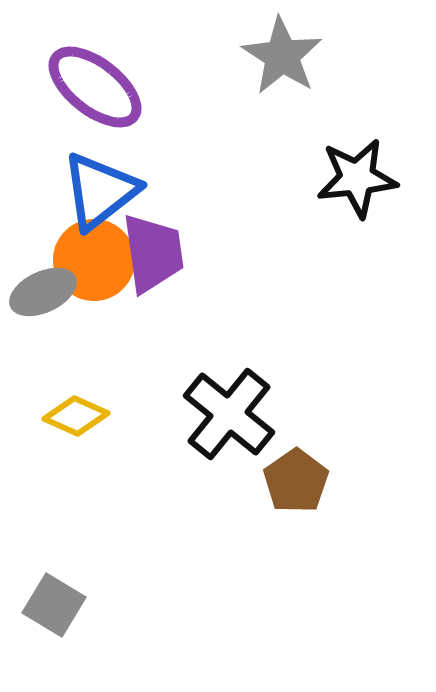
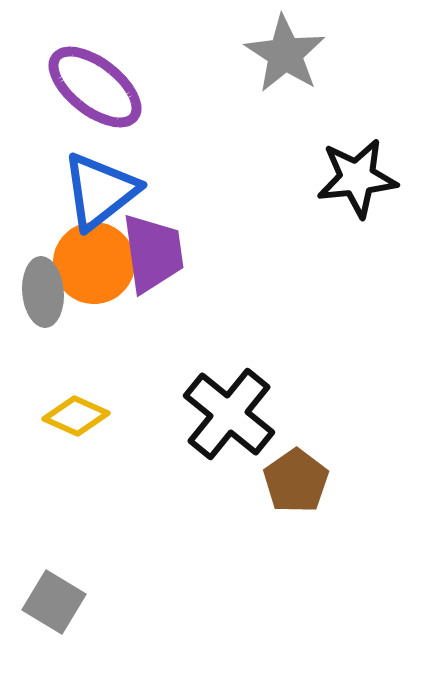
gray star: moved 3 px right, 2 px up
orange circle: moved 3 px down
gray ellipse: rotated 70 degrees counterclockwise
gray square: moved 3 px up
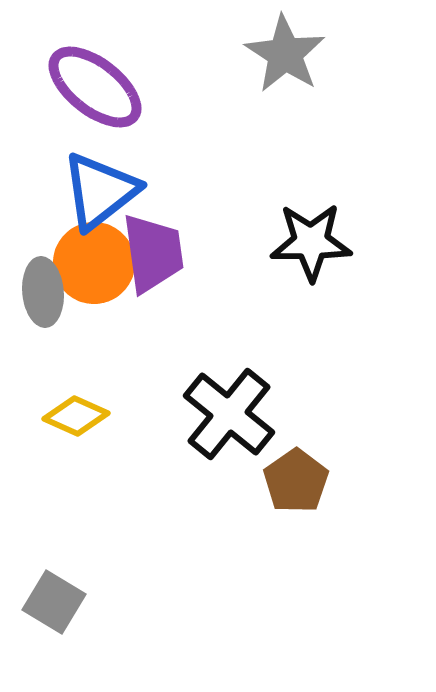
black star: moved 46 px left, 64 px down; rotated 6 degrees clockwise
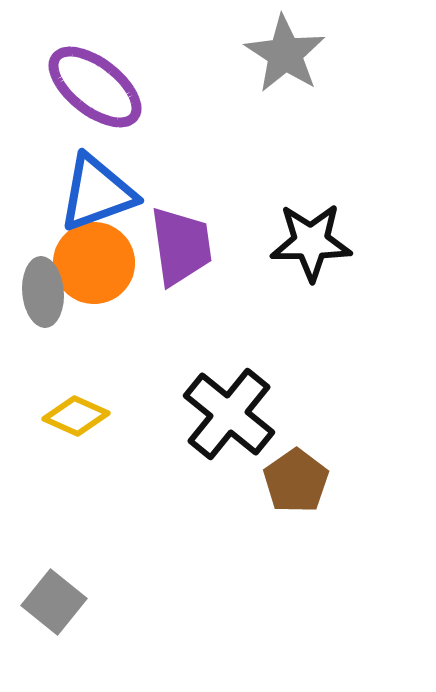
blue triangle: moved 3 px left, 2 px down; rotated 18 degrees clockwise
purple trapezoid: moved 28 px right, 7 px up
gray square: rotated 8 degrees clockwise
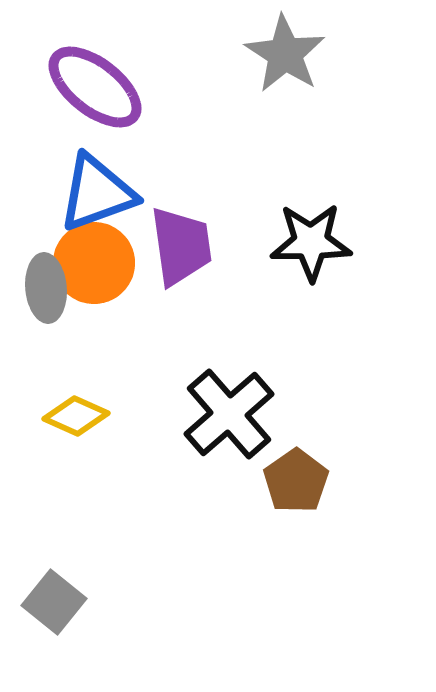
gray ellipse: moved 3 px right, 4 px up
black cross: rotated 10 degrees clockwise
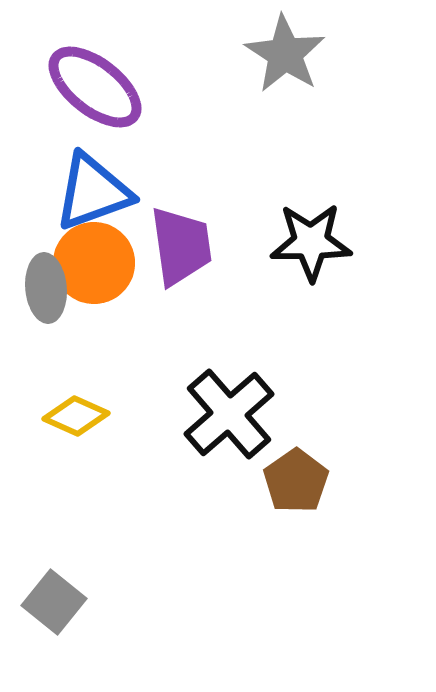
blue triangle: moved 4 px left, 1 px up
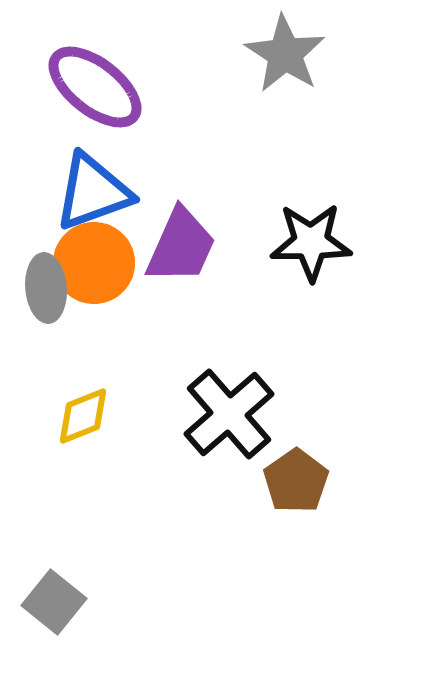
purple trapezoid: rotated 32 degrees clockwise
yellow diamond: moved 7 px right; rotated 46 degrees counterclockwise
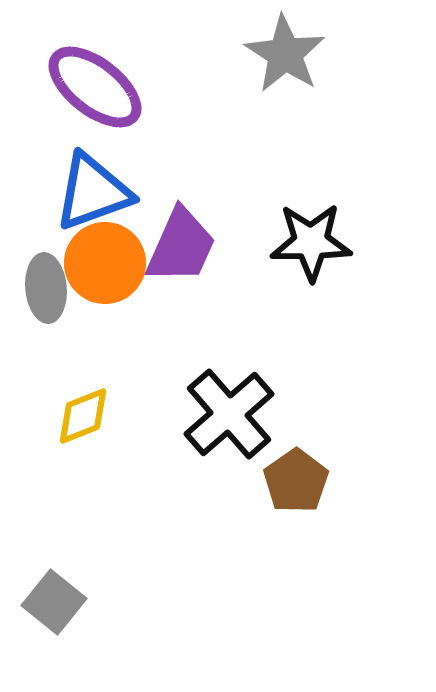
orange circle: moved 11 px right
